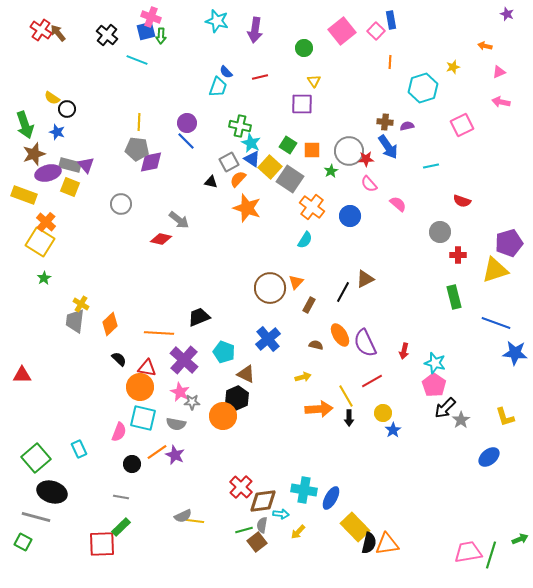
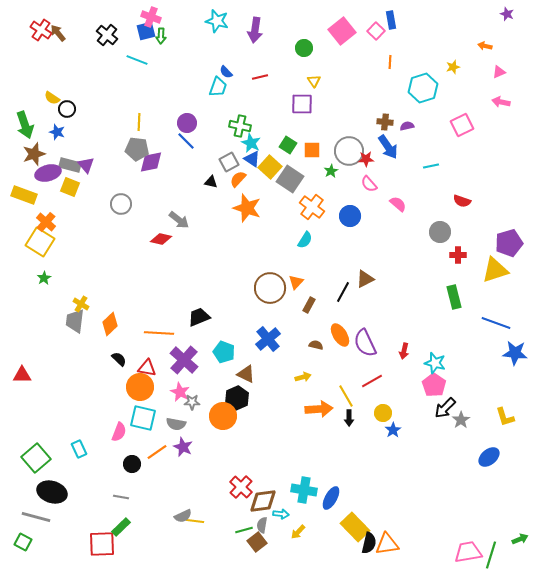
purple star at (175, 455): moved 8 px right, 8 px up
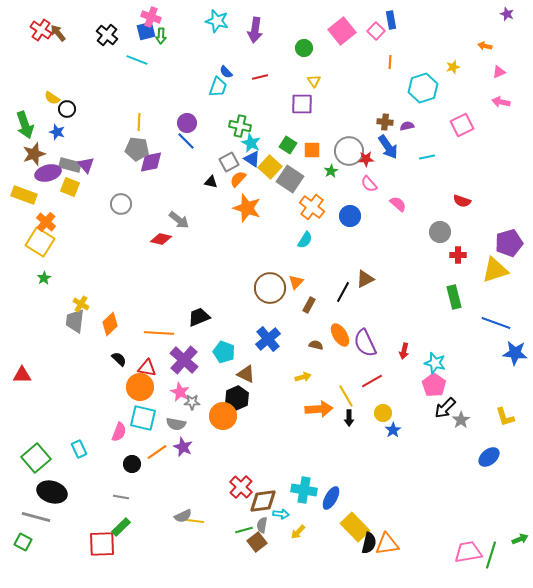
cyan line at (431, 166): moved 4 px left, 9 px up
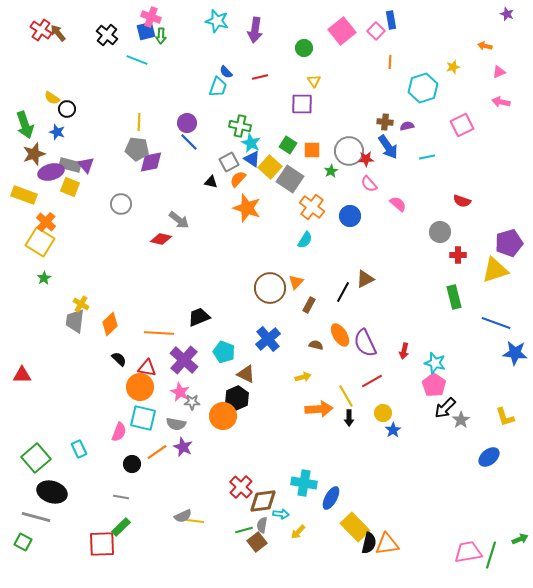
blue line at (186, 141): moved 3 px right, 1 px down
purple ellipse at (48, 173): moved 3 px right, 1 px up
cyan cross at (304, 490): moved 7 px up
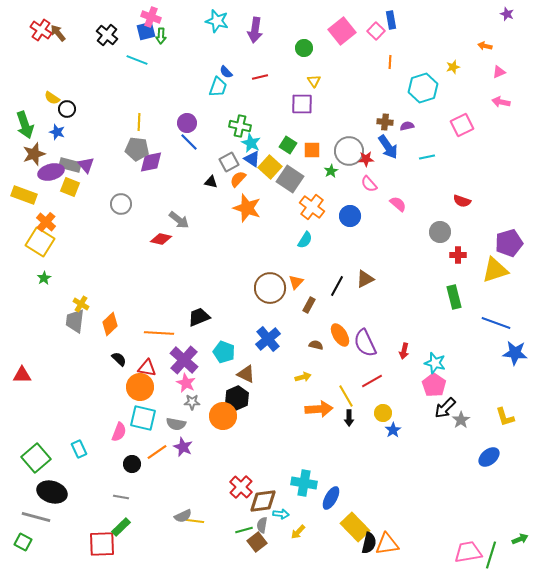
black line at (343, 292): moved 6 px left, 6 px up
pink star at (180, 392): moved 6 px right, 9 px up
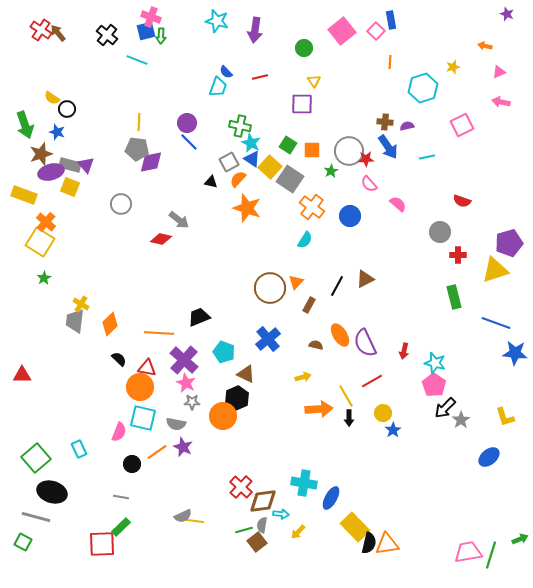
brown star at (34, 154): moved 7 px right
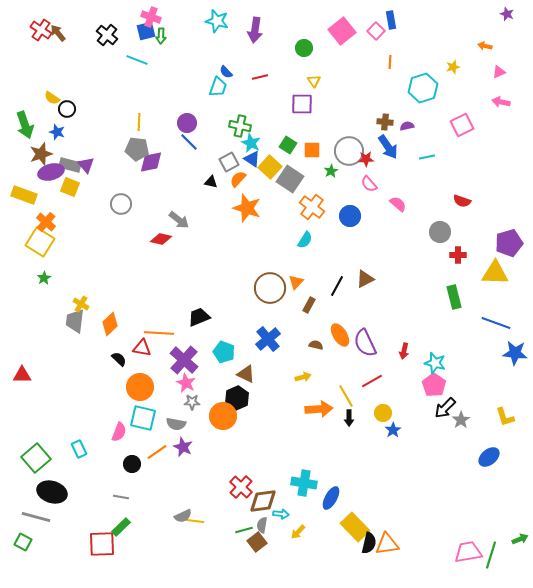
yellow triangle at (495, 270): moved 3 px down; rotated 20 degrees clockwise
red triangle at (147, 368): moved 5 px left, 20 px up
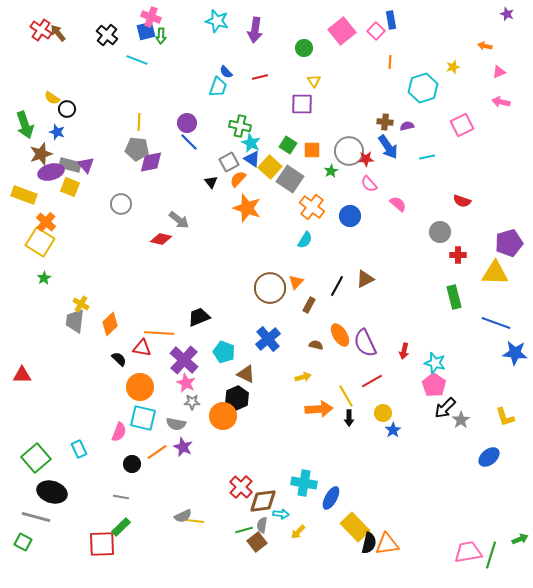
black triangle at (211, 182): rotated 40 degrees clockwise
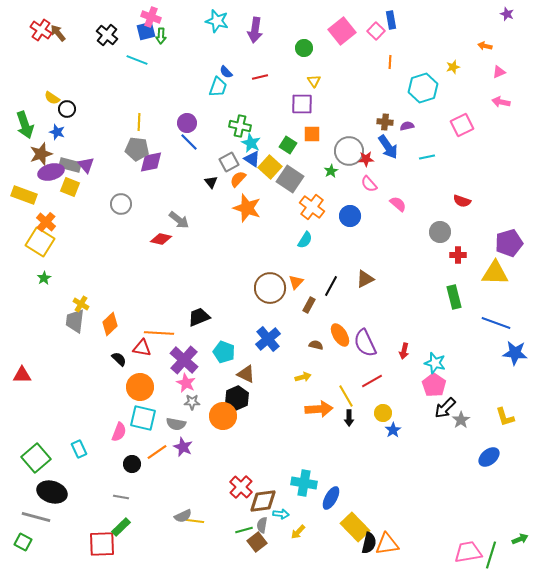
orange square at (312, 150): moved 16 px up
black line at (337, 286): moved 6 px left
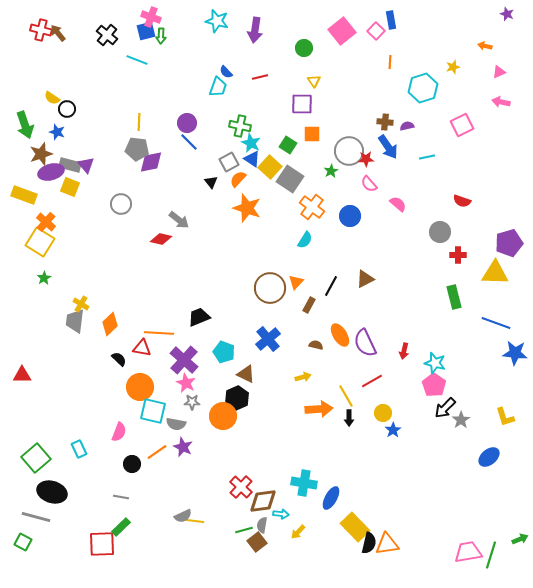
red cross at (41, 30): rotated 20 degrees counterclockwise
cyan square at (143, 418): moved 10 px right, 7 px up
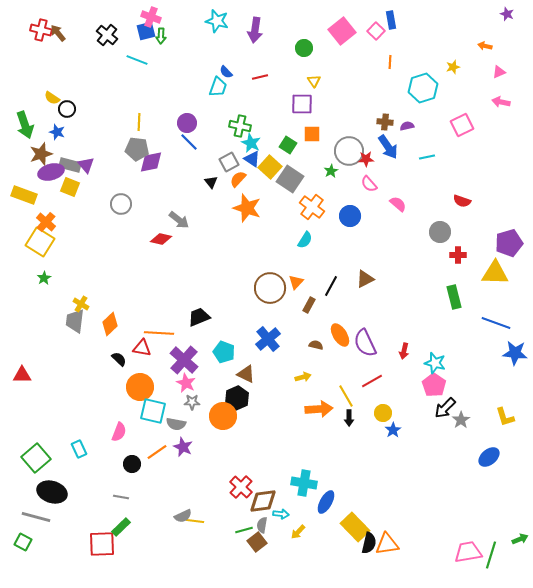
blue ellipse at (331, 498): moved 5 px left, 4 px down
